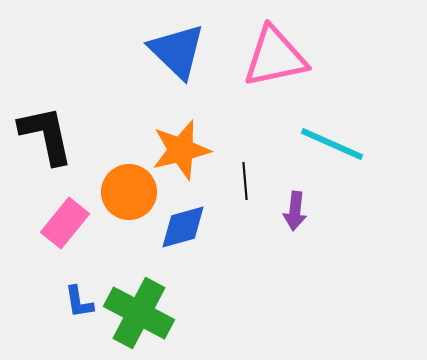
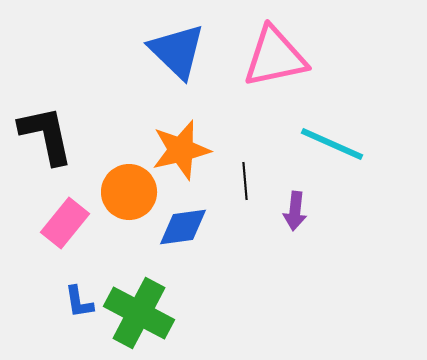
blue diamond: rotated 8 degrees clockwise
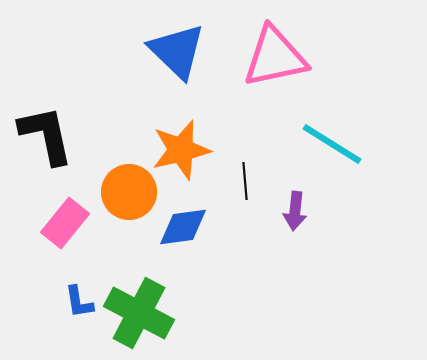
cyan line: rotated 8 degrees clockwise
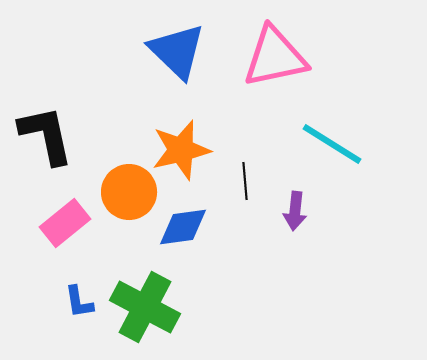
pink rectangle: rotated 12 degrees clockwise
green cross: moved 6 px right, 6 px up
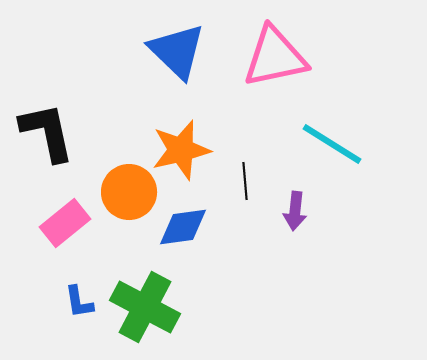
black L-shape: moved 1 px right, 3 px up
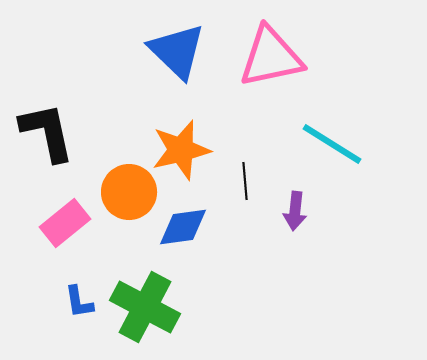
pink triangle: moved 4 px left
